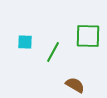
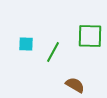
green square: moved 2 px right
cyan square: moved 1 px right, 2 px down
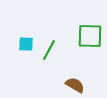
green line: moved 4 px left, 2 px up
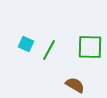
green square: moved 11 px down
cyan square: rotated 21 degrees clockwise
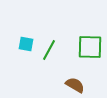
cyan square: rotated 14 degrees counterclockwise
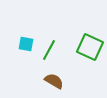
green square: rotated 24 degrees clockwise
brown semicircle: moved 21 px left, 4 px up
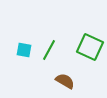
cyan square: moved 2 px left, 6 px down
brown semicircle: moved 11 px right
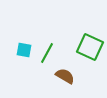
green line: moved 2 px left, 3 px down
brown semicircle: moved 5 px up
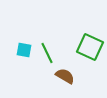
green line: rotated 55 degrees counterclockwise
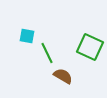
cyan square: moved 3 px right, 14 px up
brown semicircle: moved 2 px left
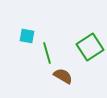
green square: rotated 32 degrees clockwise
green line: rotated 10 degrees clockwise
